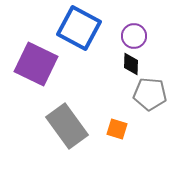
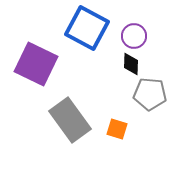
blue square: moved 8 px right
gray rectangle: moved 3 px right, 6 px up
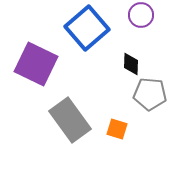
blue square: rotated 21 degrees clockwise
purple circle: moved 7 px right, 21 px up
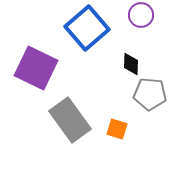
purple square: moved 4 px down
